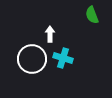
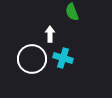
green semicircle: moved 20 px left, 3 px up
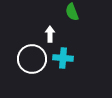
cyan cross: rotated 12 degrees counterclockwise
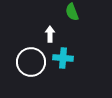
white circle: moved 1 px left, 3 px down
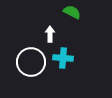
green semicircle: rotated 138 degrees clockwise
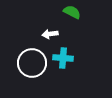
white arrow: rotated 98 degrees counterclockwise
white circle: moved 1 px right, 1 px down
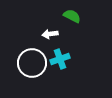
green semicircle: moved 4 px down
cyan cross: moved 3 px left, 1 px down; rotated 24 degrees counterclockwise
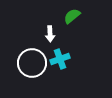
green semicircle: rotated 66 degrees counterclockwise
white arrow: rotated 84 degrees counterclockwise
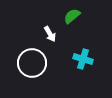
white arrow: rotated 28 degrees counterclockwise
cyan cross: moved 23 px right; rotated 36 degrees clockwise
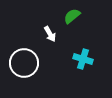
white circle: moved 8 px left
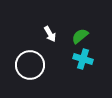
green semicircle: moved 8 px right, 20 px down
white circle: moved 6 px right, 2 px down
